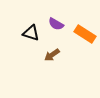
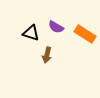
purple semicircle: moved 3 px down
brown arrow: moved 5 px left; rotated 42 degrees counterclockwise
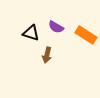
orange rectangle: moved 1 px right, 1 px down
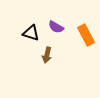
orange rectangle: rotated 30 degrees clockwise
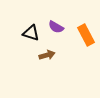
brown arrow: rotated 119 degrees counterclockwise
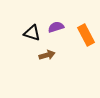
purple semicircle: rotated 133 degrees clockwise
black triangle: moved 1 px right
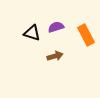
brown arrow: moved 8 px right, 1 px down
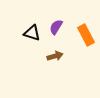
purple semicircle: rotated 42 degrees counterclockwise
